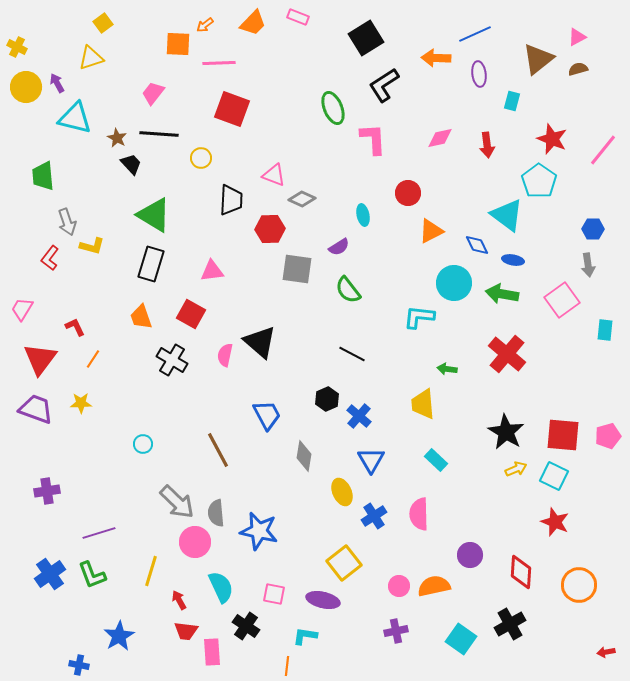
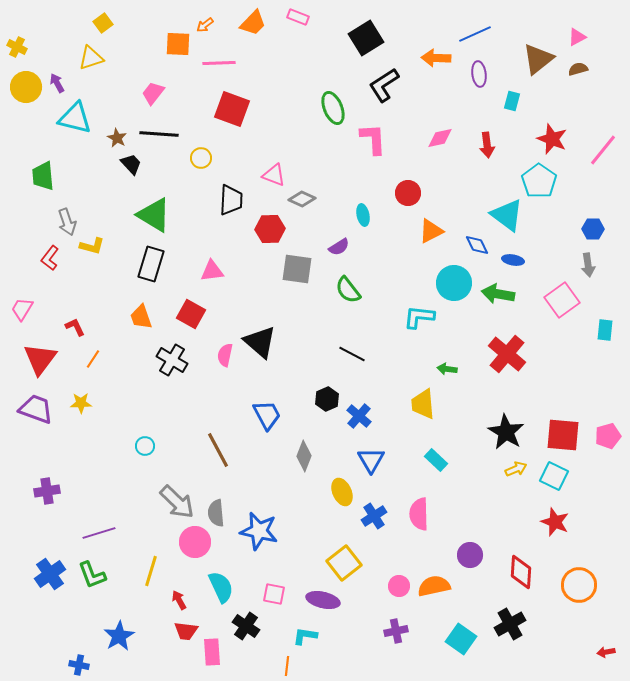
green arrow at (502, 294): moved 4 px left
cyan circle at (143, 444): moved 2 px right, 2 px down
gray diamond at (304, 456): rotated 12 degrees clockwise
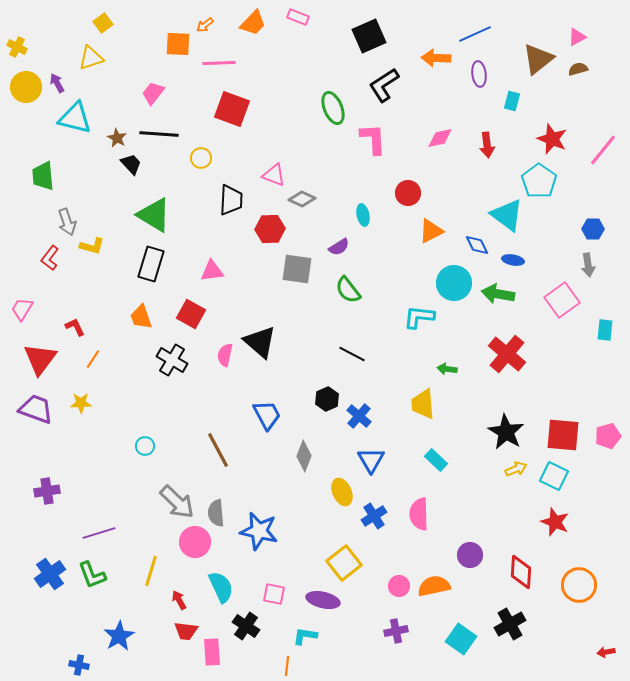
black square at (366, 38): moved 3 px right, 2 px up; rotated 8 degrees clockwise
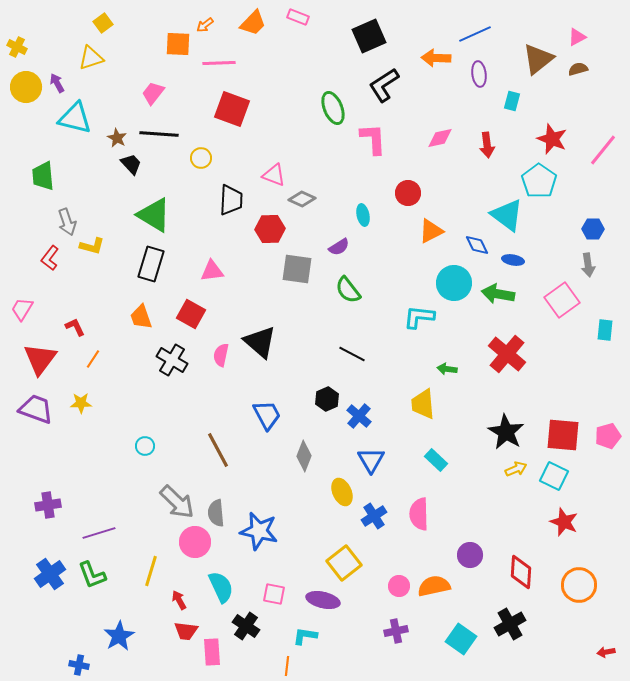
pink semicircle at (225, 355): moved 4 px left
purple cross at (47, 491): moved 1 px right, 14 px down
red star at (555, 522): moved 9 px right
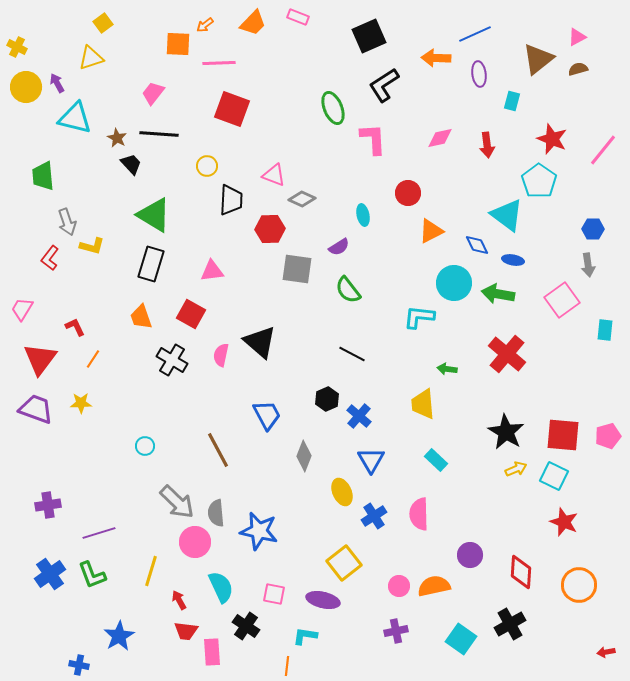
yellow circle at (201, 158): moved 6 px right, 8 px down
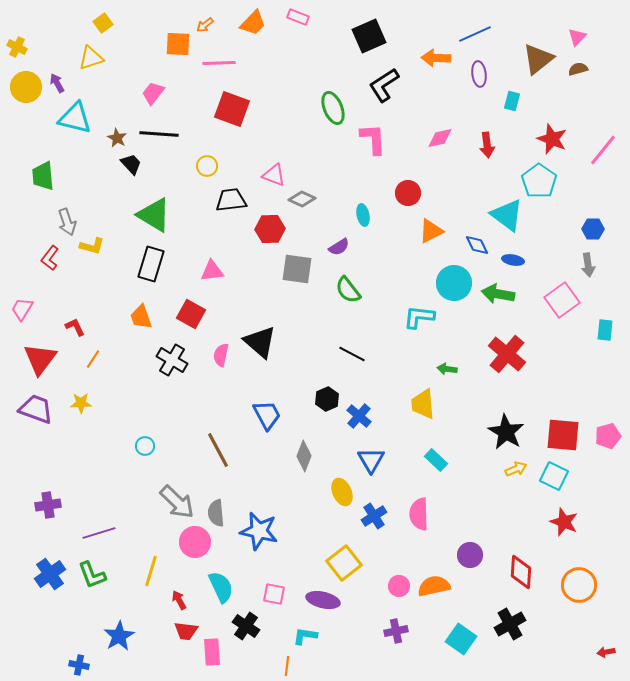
pink triangle at (577, 37): rotated 18 degrees counterclockwise
black trapezoid at (231, 200): rotated 100 degrees counterclockwise
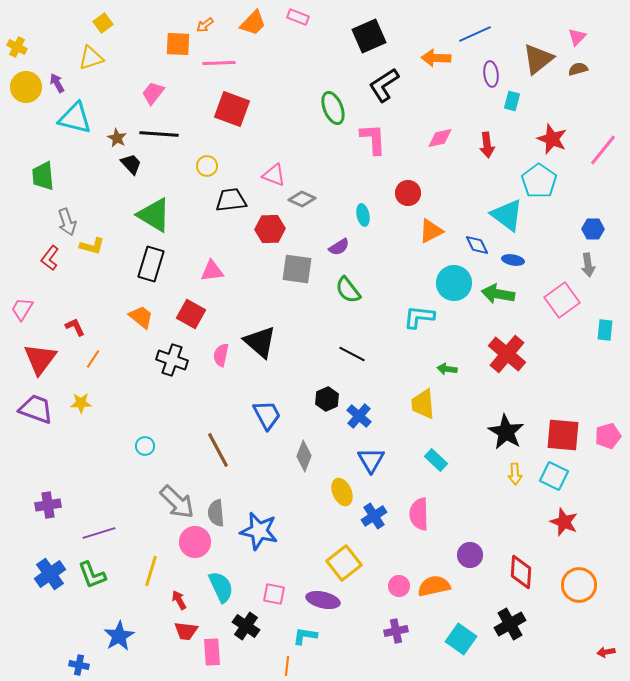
purple ellipse at (479, 74): moved 12 px right
orange trapezoid at (141, 317): rotated 148 degrees clockwise
black cross at (172, 360): rotated 12 degrees counterclockwise
yellow arrow at (516, 469): moved 1 px left, 5 px down; rotated 110 degrees clockwise
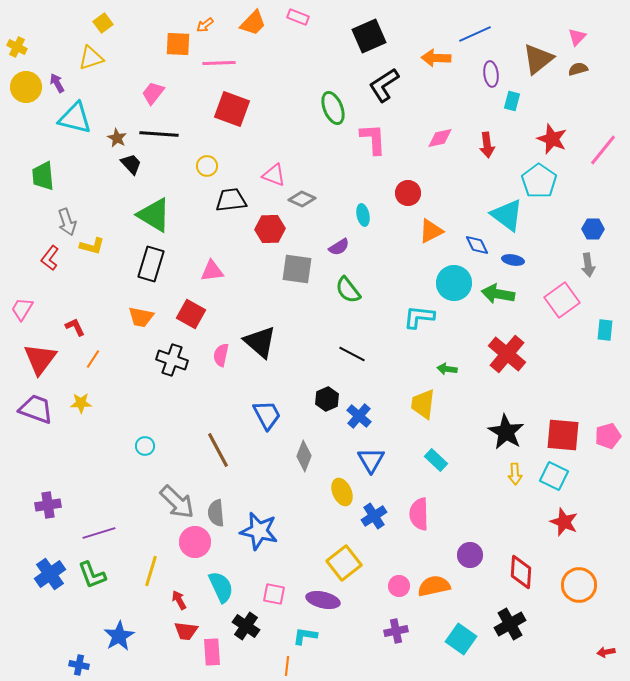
orange trapezoid at (141, 317): rotated 152 degrees clockwise
yellow trapezoid at (423, 404): rotated 12 degrees clockwise
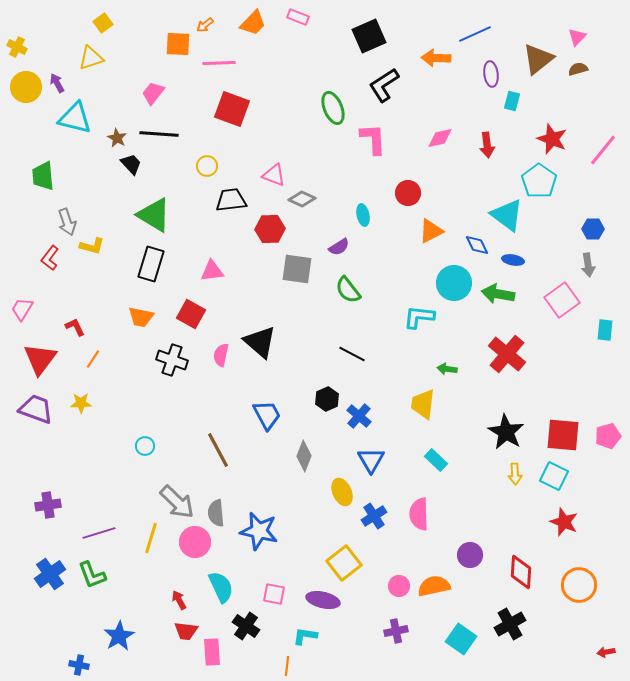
yellow line at (151, 571): moved 33 px up
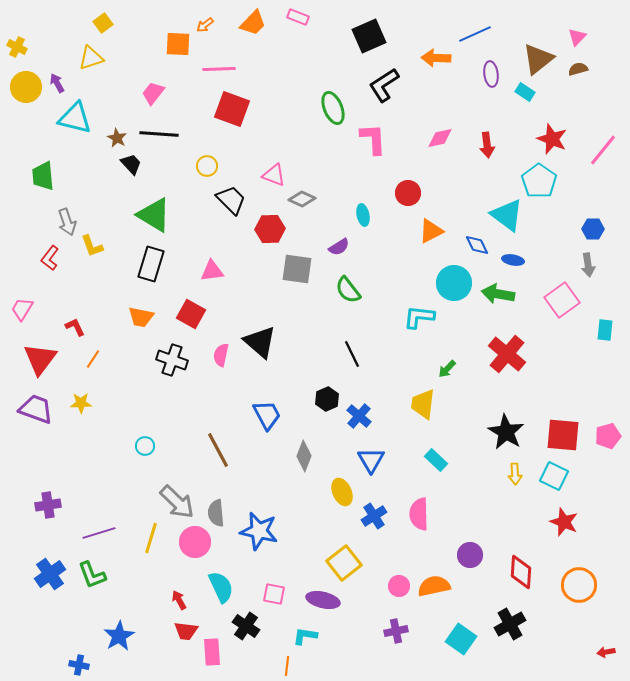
pink line at (219, 63): moved 6 px down
cyan rectangle at (512, 101): moved 13 px right, 9 px up; rotated 72 degrees counterclockwise
black trapezoid at (231, 200): rotated 52 degrees clockwise
yellow L-shape at (92, 246): rotated 55 degrees clockwise
black line at (352, 354): rotated 36 degrees clockwise
green arrow at (447, 369): rotated 54 degrees counterclockwise
